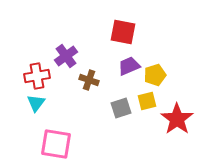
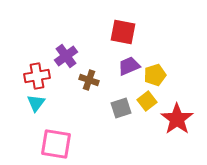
yellow square: rotated 24 degrees counterclockwise
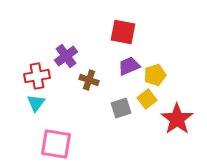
yellow square: moved 2 px up
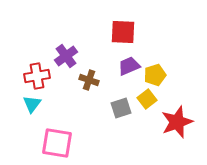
red square: rotated 8 degrees counterclockwise
cyan triangle: moved 4 px left, 1 px down
red star: moved 3 px down; rotated 16 degrees clockwise
pink square: moved 1 px right, 1 px up
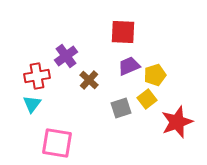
brown cross: rotated 24 degrees clockwise
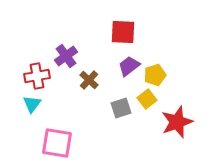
purple trapezoid: rotated 15 degrees counterclockwise
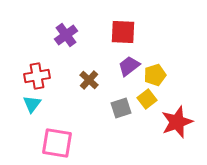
purple cross: moved 21 px up
